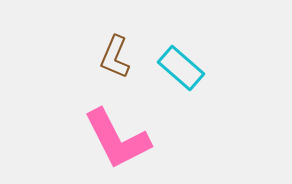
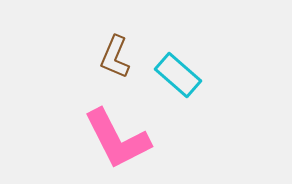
cyan rectangle: moved 3 px left, 7 px down
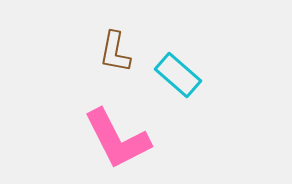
brown L-shape: moved 5 px up; rotated 12 degrees counterclockwise
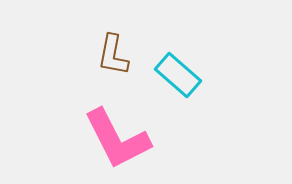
brown L-shape: moved 2 px left, 3 px down
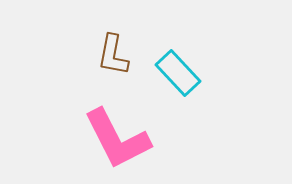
cyan rectangle: moved 2 px up; rotated 6 degrees clockwise
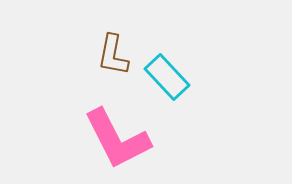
cyan rectangle: moved 11 px left, 4 px down
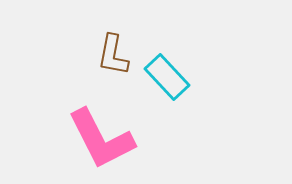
pink L-shape: moved 16 px left
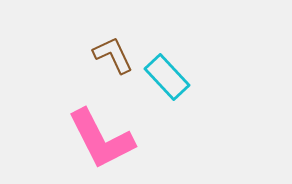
brown L-shape: rotated 144 degrees clockwise
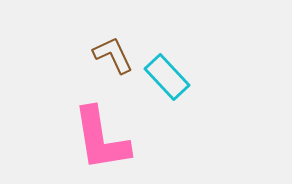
pink L-shape: rotated 18 degrees clockwise
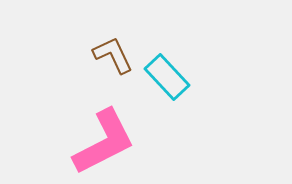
pink L-shape: moved 3 px right, 3 px down; rotated 108 degrees counterclockwise
